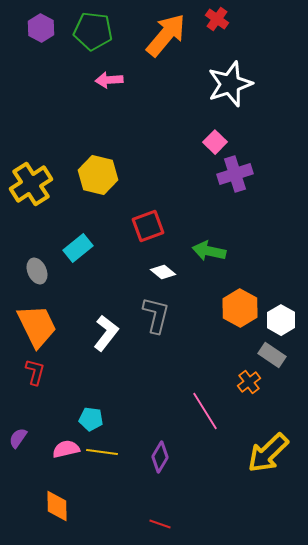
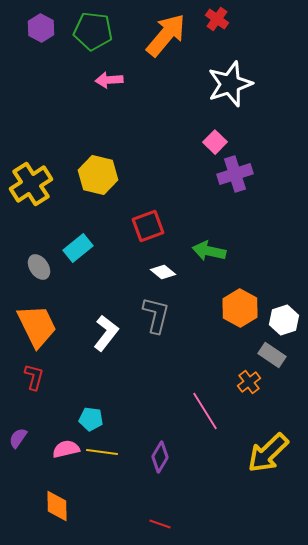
gray ellipse: moved 2 px right, 4 px up; rotated 10 degrees counterclockwise
white hexagon: moved 3 px right; rotated 12 degrees clockwise
red L-shape: moved 1 px left, 5 px down
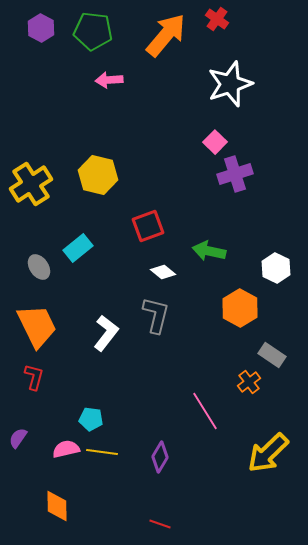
white hexagon: moved 8 px left, 52 px up; rotated 16 degrees counterclockwise
